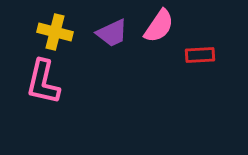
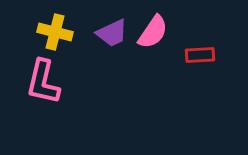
pink semicircle: moved 6 px left, 6 px down
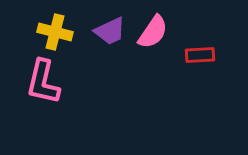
purple trapezoid: moved 2 px left, 2 px up
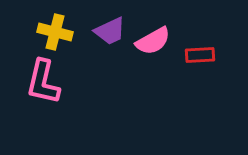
pink semicircle: moved 9 px down; rotated 27 degrees clockwise
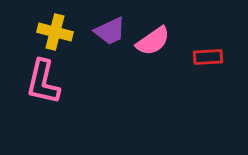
pink semicircle: rotated 6 degrees counterclockwise
red rectangle: moved 8 px right, 2 px down
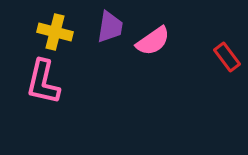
purple trapezoid: moved 4 px up; rotated 56 degrees counterclockwise
red rectangle: moved 19 px right; rotated 56 degrees clockwise
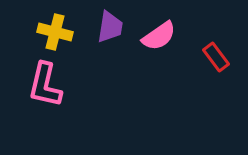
pink semicircle: moved 6 px right, 5 px up
red rectangle: moved 11 px left
pink L-shape: moved 2 px right, 3 px down
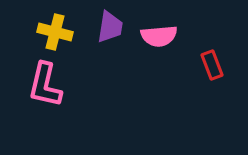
pink semicircle: rotated 30 degrees clockwise
red rectangle: moved 4 px left, 8 px down; rotated 16 degrees clockwise
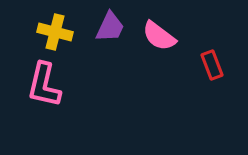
purple trapezoid: rotated 16 degrees clockwise
pink semicircle: rotated 42 degrees clockwise
pink L-shape: moved 1 px left
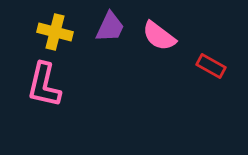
red rectangle: moved 1 px left, 1 px down; rotated 40 degrees counterclockwise
